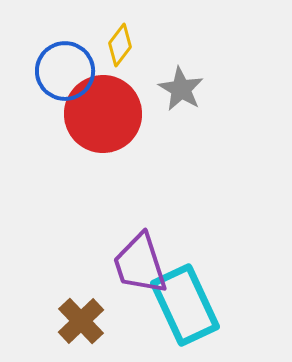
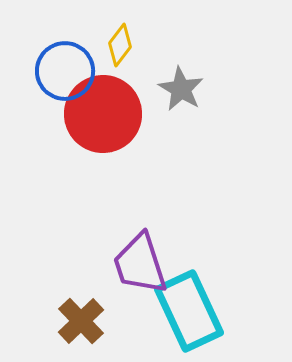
cyan rectangle: moved 4 px right, 6 px down
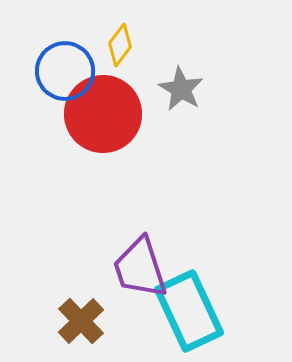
purple trapezoid: moved 4 px down
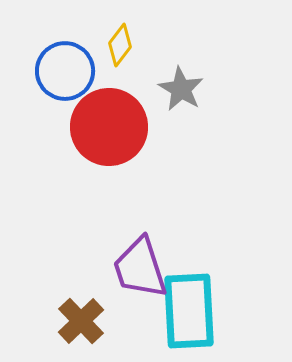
red circle: moved 6 px right, 13 px down
cyan rectangle: rotated 22 degrees clockwise
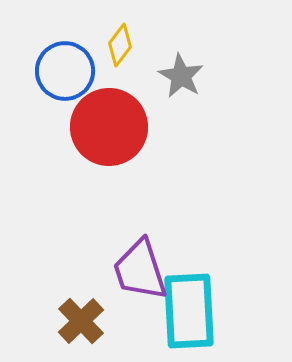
gray star: moved 13 px up
purple trapezoid: moved 2 px down
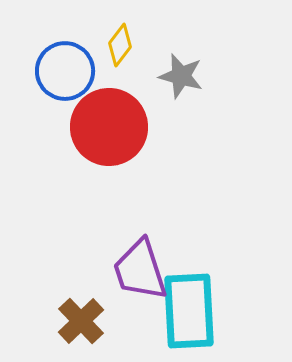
gray star: rotated 15 degrees counterclockwise
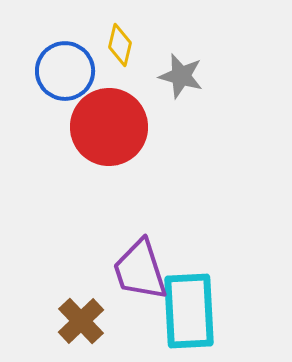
yellow diamond: rotated 24 degrees counterclockwise
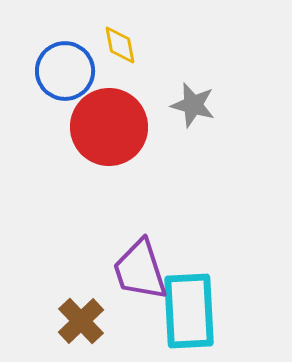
yellow diamond: rotated 24 degrees counterclockwise
gray star: moved 12 px right, 29 px down
